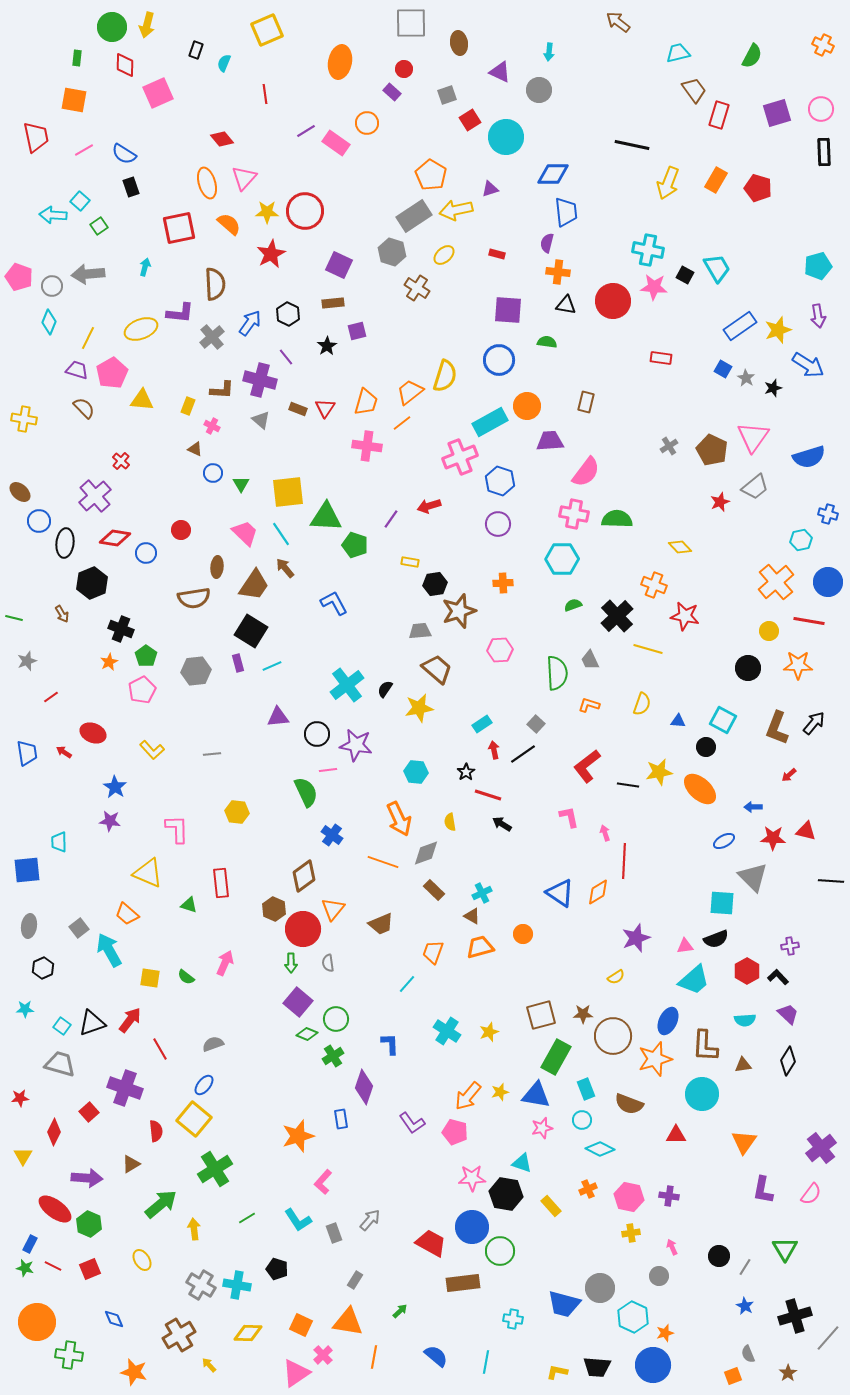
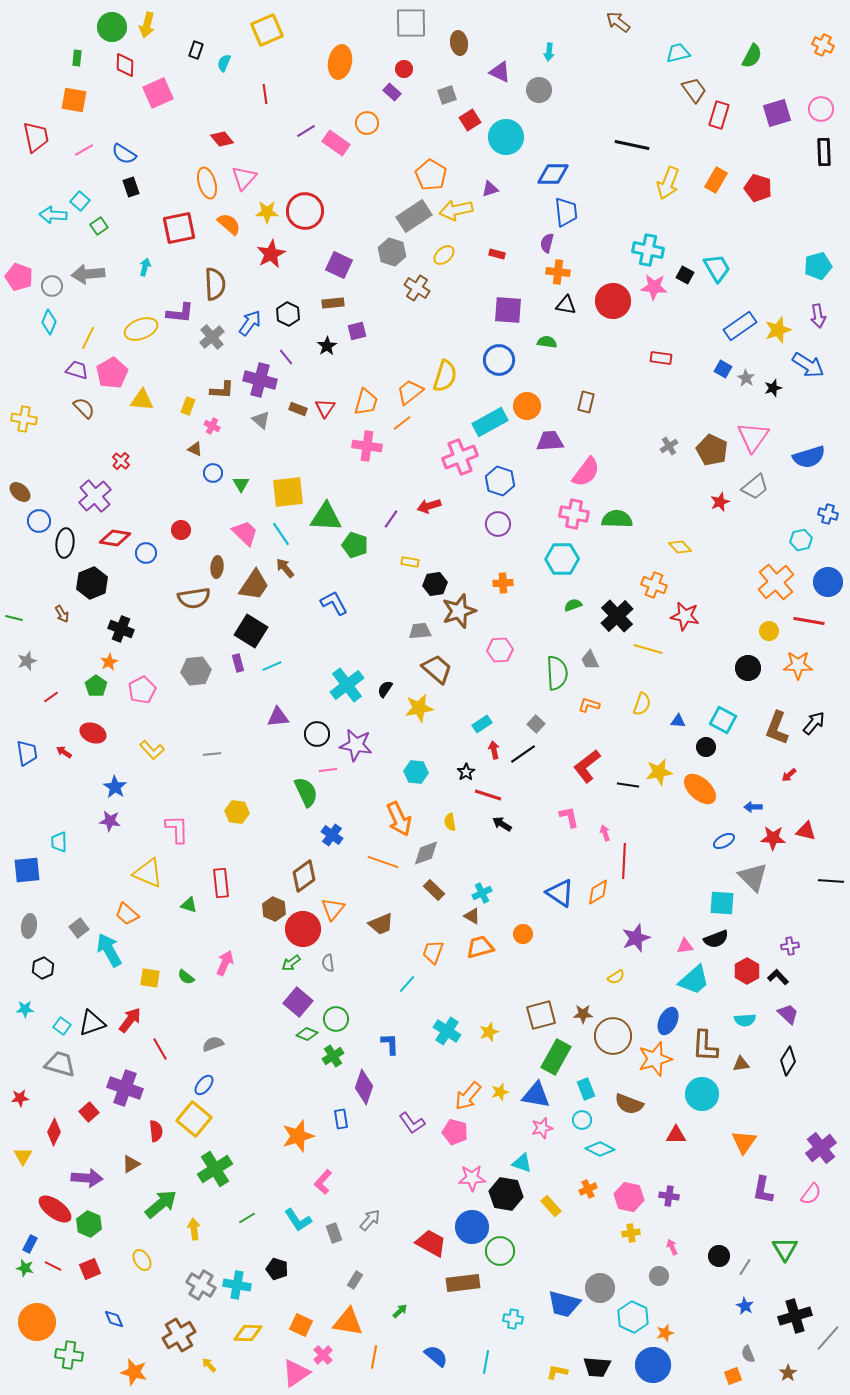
green pentagon at (146, 656): moved 50 px left, 30 px down
green arrow at (291, 963): rotated 54 degrees clockwise
brown triangle at (743, 1065): moved 2 px left, 1 px up
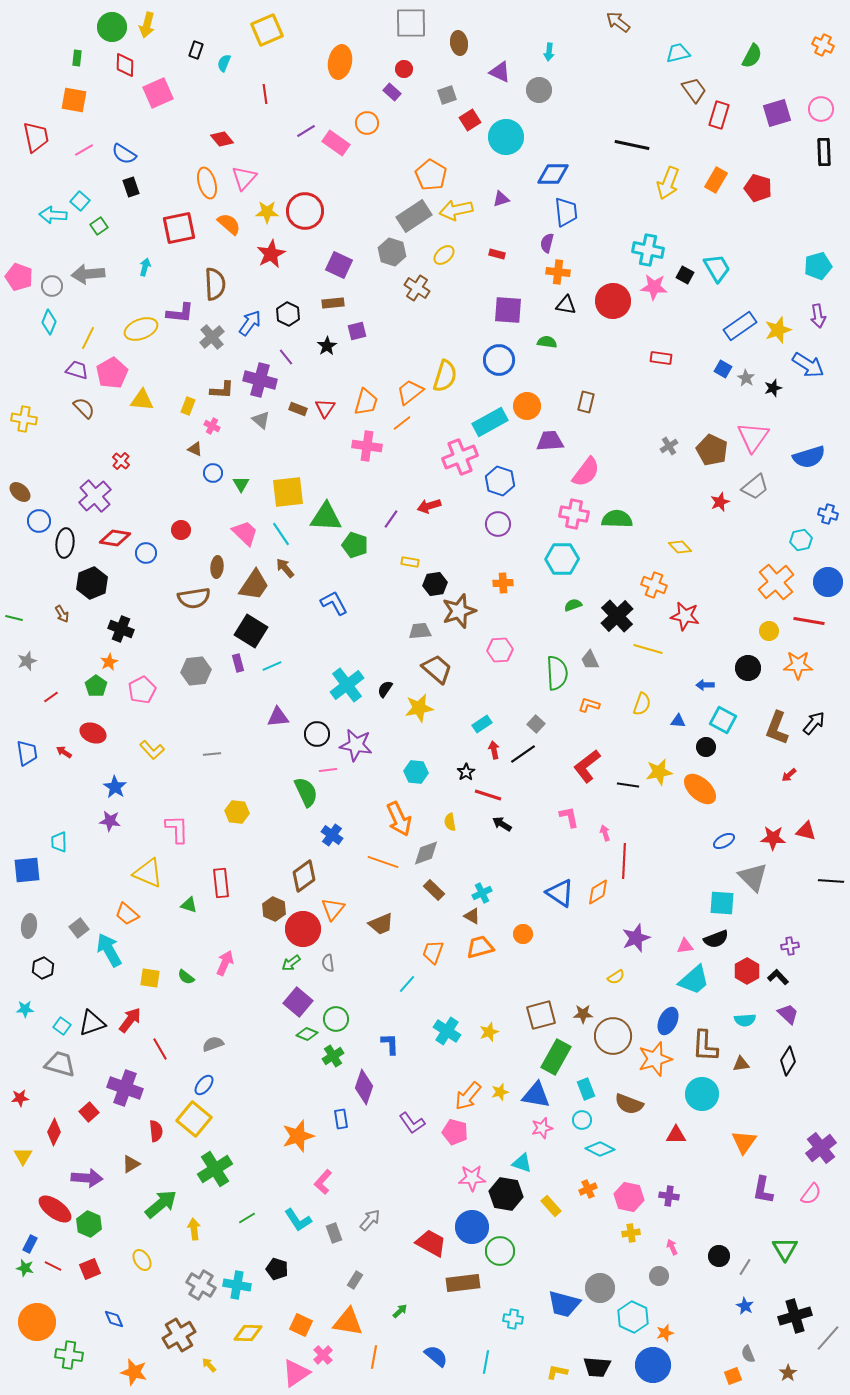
purple triangle at (490, 189): moved 11 px right, 10 px down
blue arrow at (753, 807): moved 48 px left, 122 px up
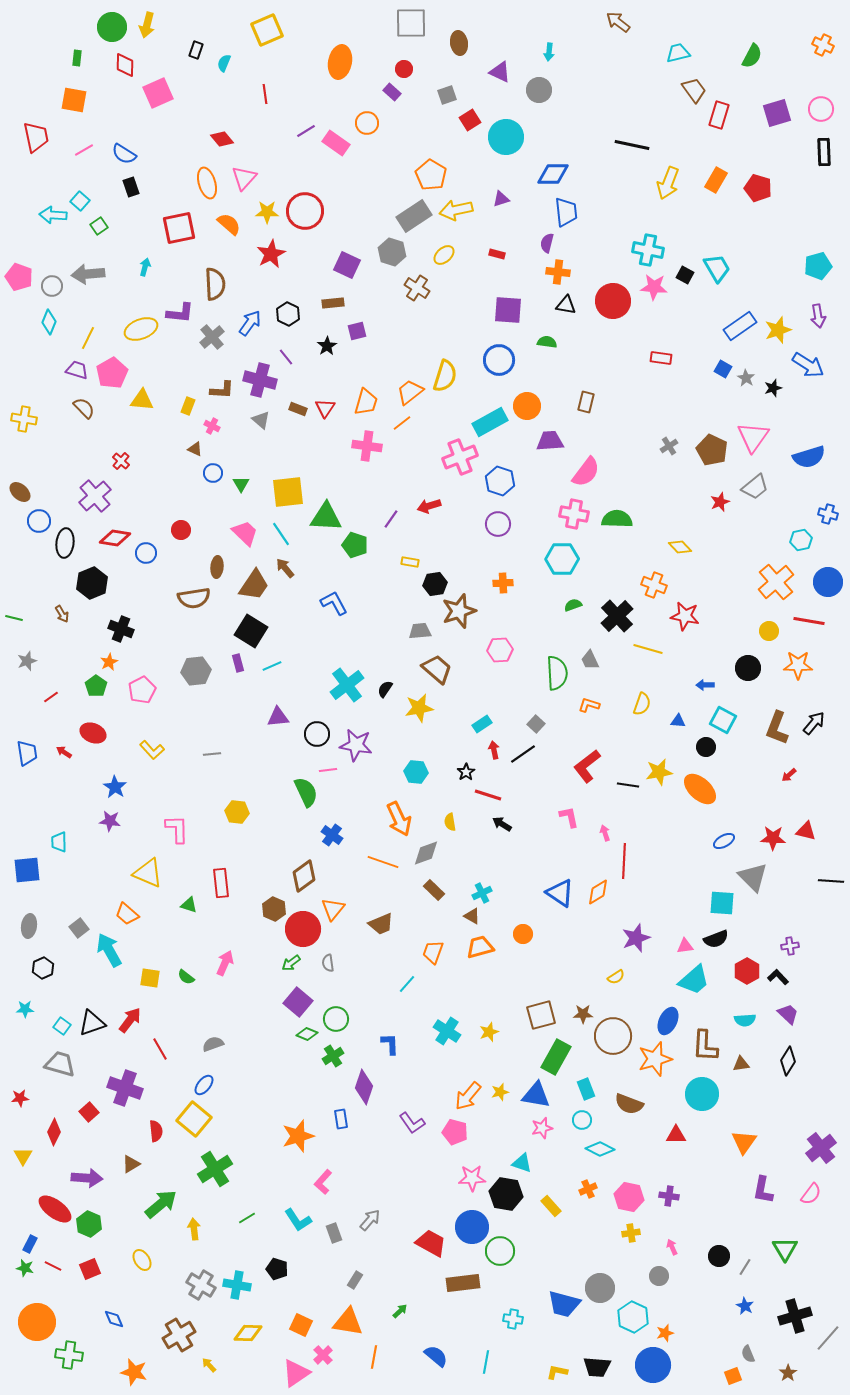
purple square at (339, 265): moved 8 px right
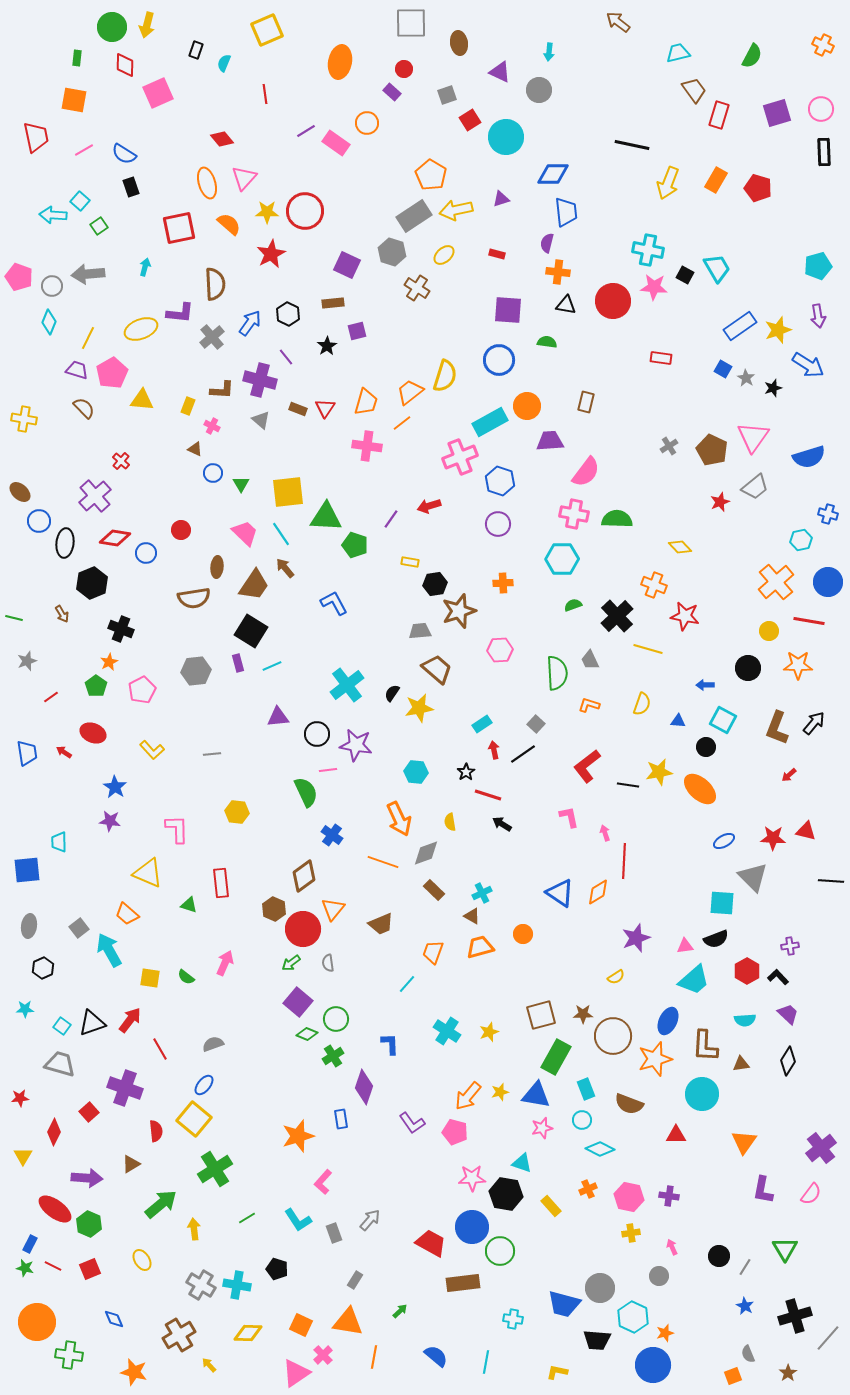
black semicircle at (385, 689): moved 7 px right, 4 px down
black trapezoid at (597, 1367): moved 27 px up
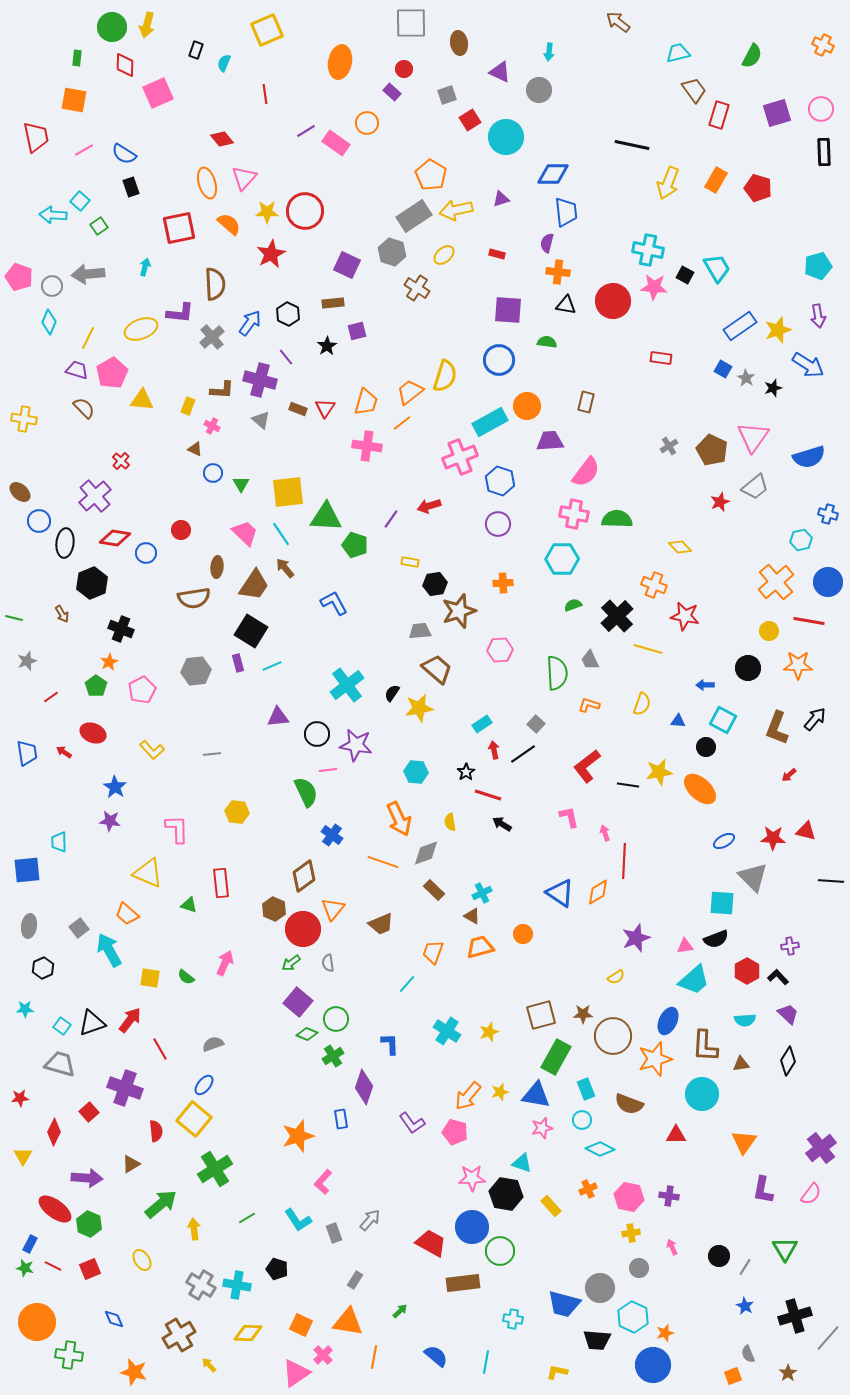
black arrow at (814, 723): moved 1 px right, 4 px up
gray circle at (659, 1276): moved 20 px left, 8 px up
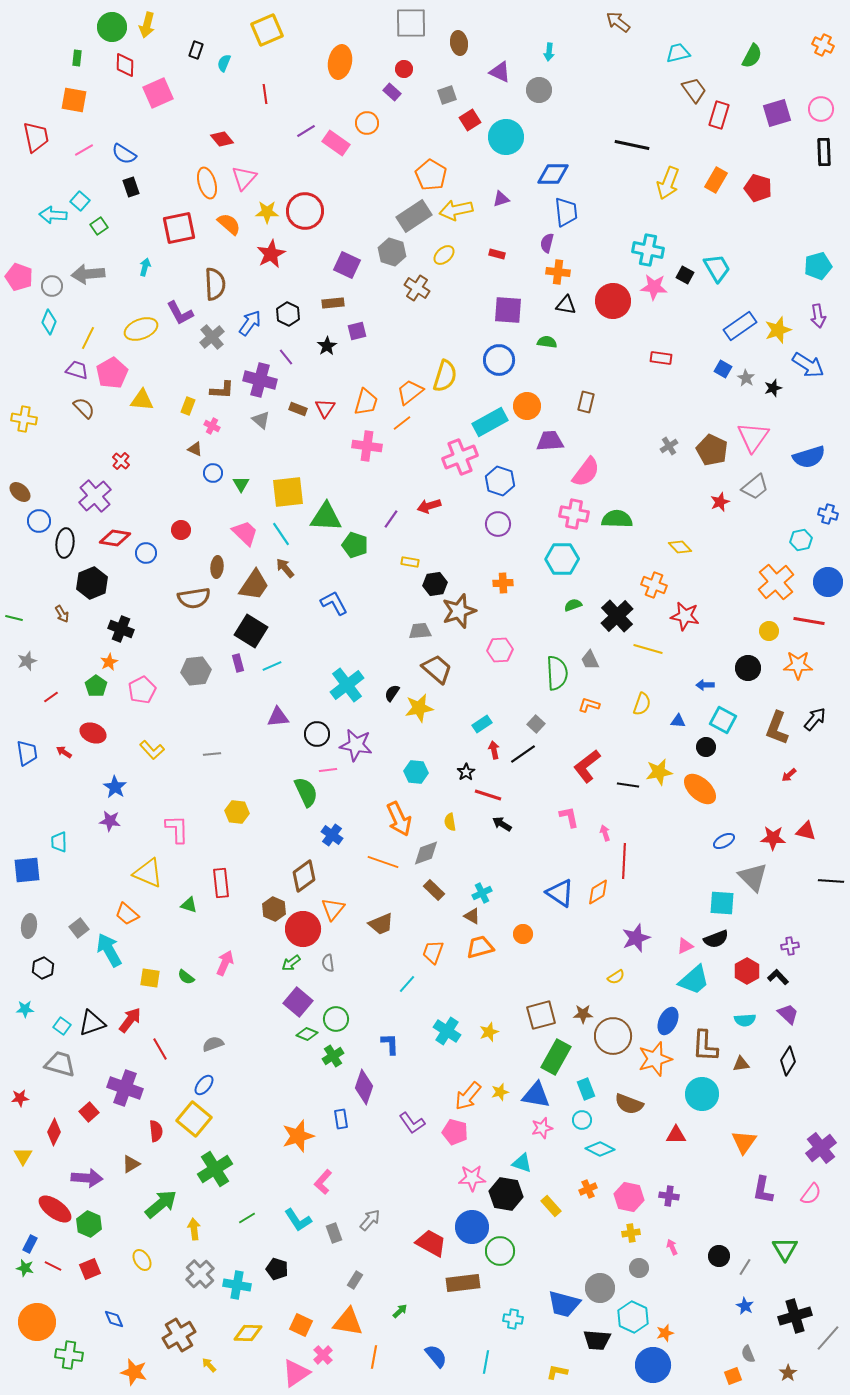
purple L-shape at (180, 313): rotated 56 degrees clockwise
pink triangle at (685, 946): rotated 18 degrees counterclockwise
gray cross at (201, 1285): moved 1 px left, 11 px up; rotated 16 degrees clockwise
blue semicircle at (436, 1356): rotated 10 degrees clockwise
